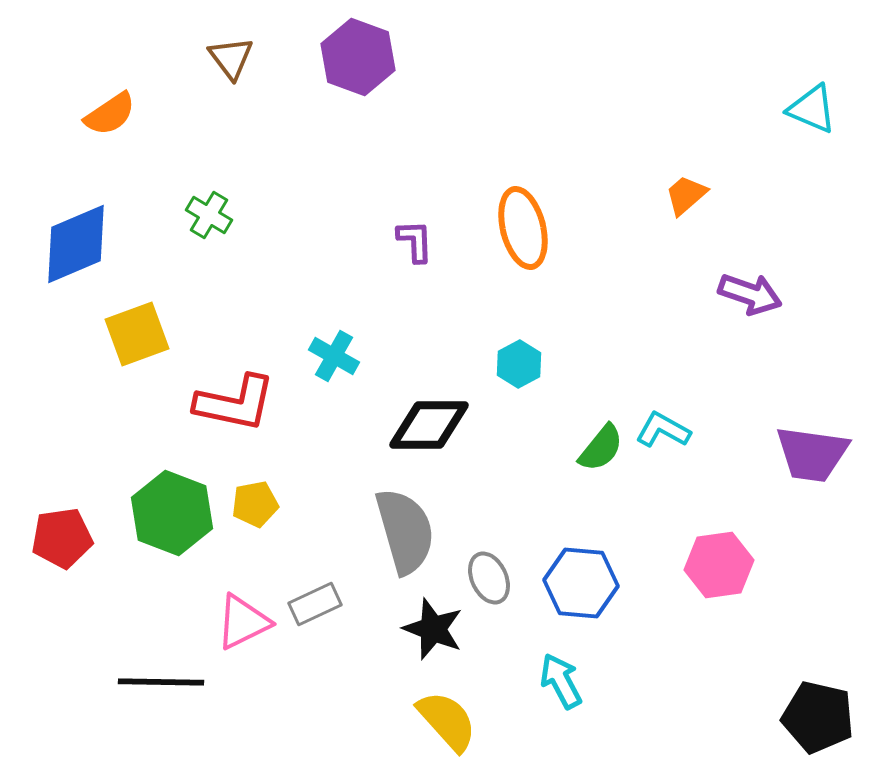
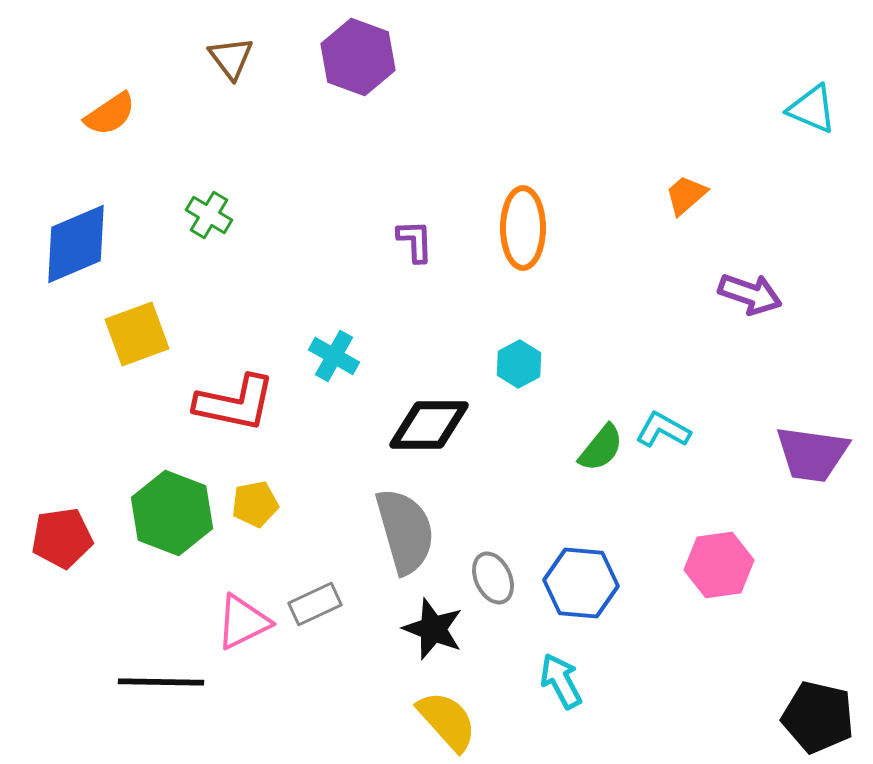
orange ellipse: rotated 14 degrees clockwise
gray ellipse: moved 4 px right
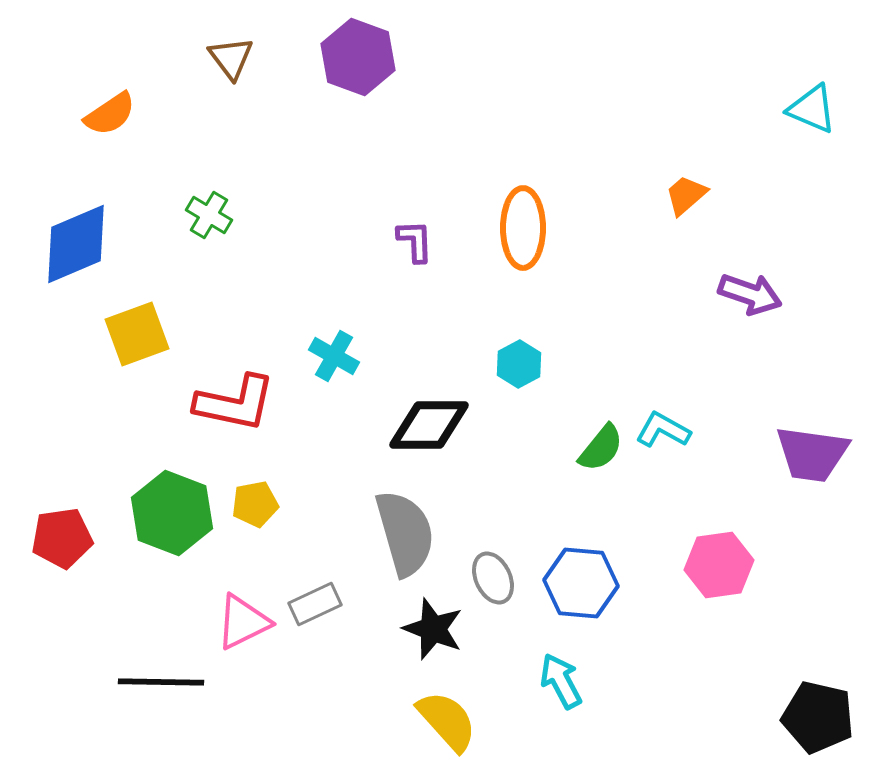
gray semicircle: moved 2 px down
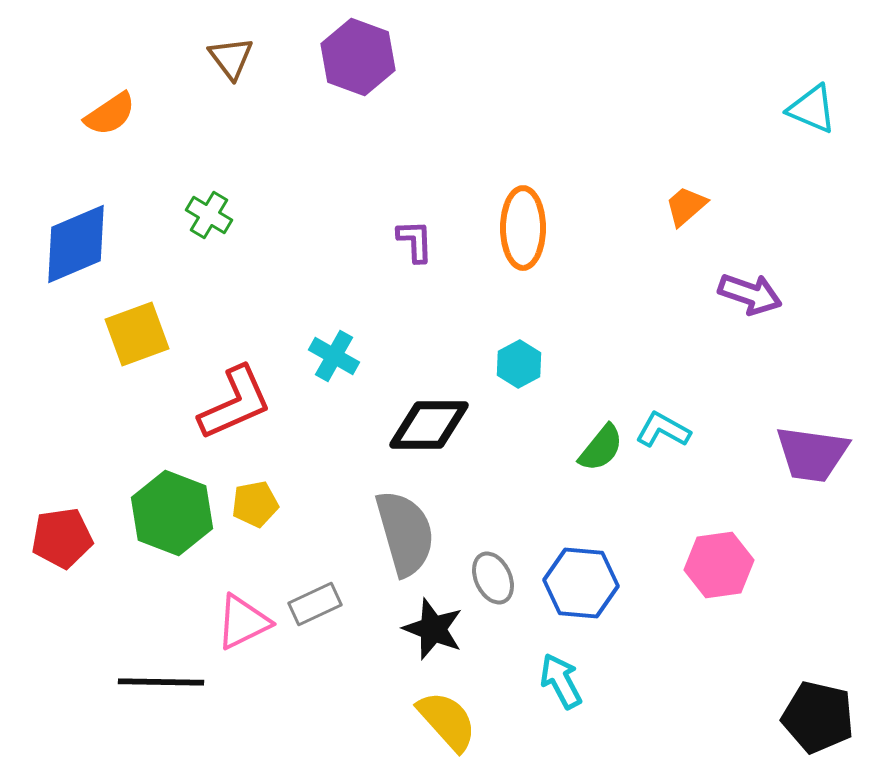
orange trapezoid: moved 11 px down
red L-shape: rotated 36 degrees counterclockwise
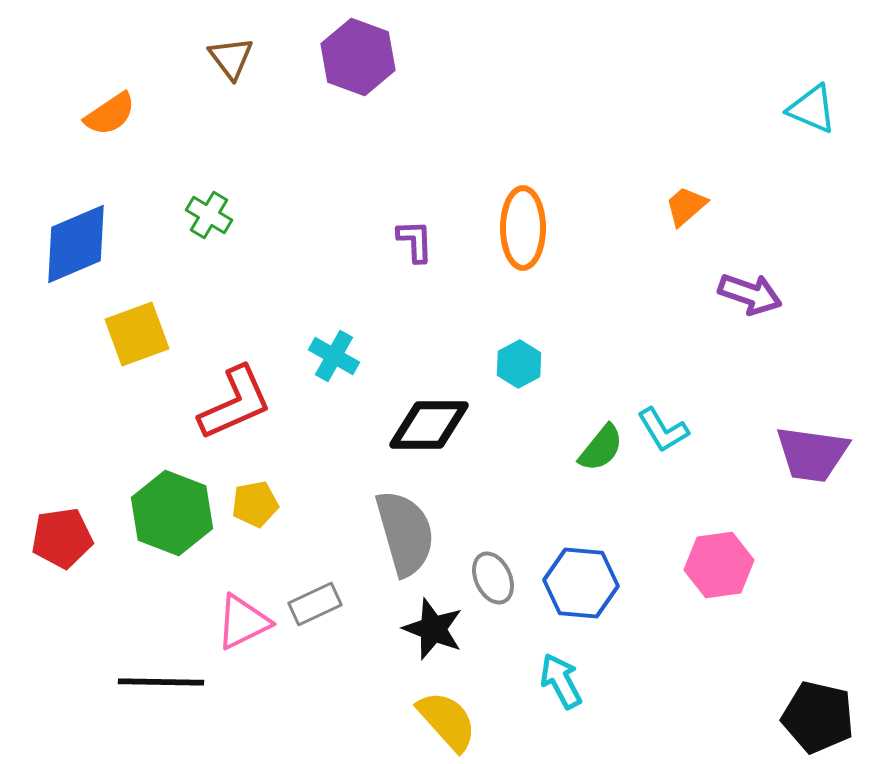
cyan L-shape: rotated 150 degrees counterclockwise
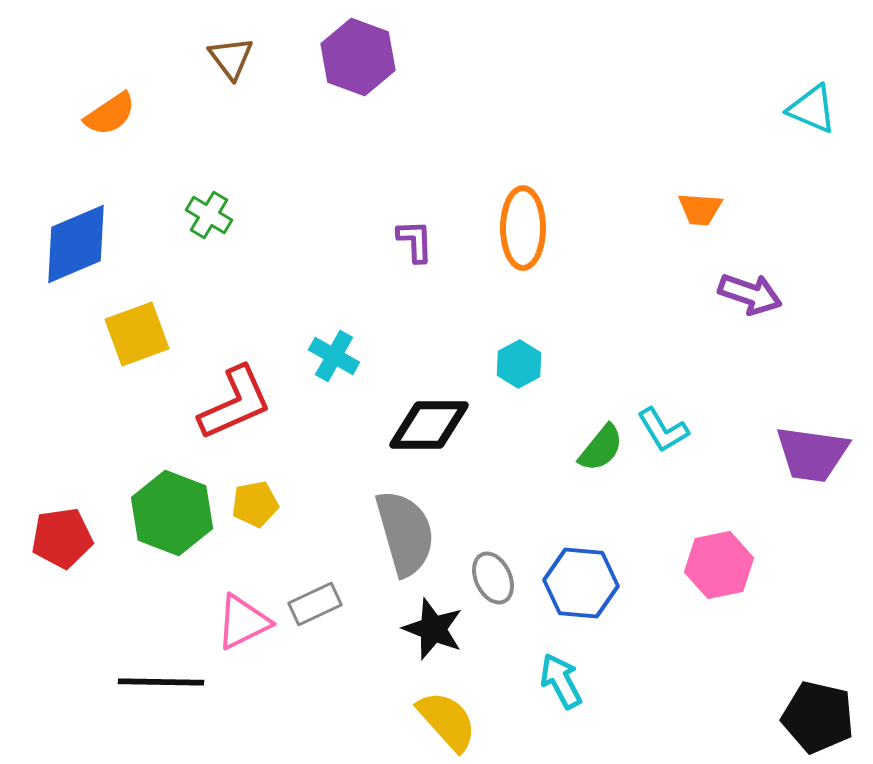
orange trapezoid: moved 14 px right, 3 px down; rotated 135 degrees counterclockwise
pink hexagon: rotated 4 degrees counterclockwise
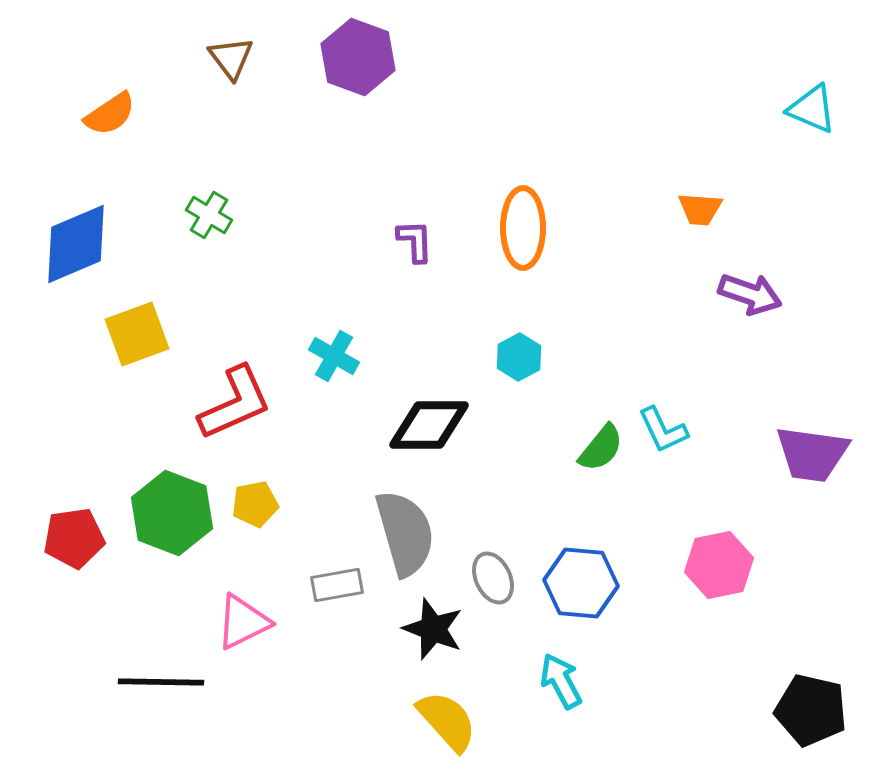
cyan hexagon: moved 7 px up
cyan L-shape: rotated 6 degrees clockwise
red pentagon: moved 12 px right
gray rectangle: moved 22 px right, 19 px up; rotated 15 degrees clockwise
black pentagon: moved 7 px left, 7 px up
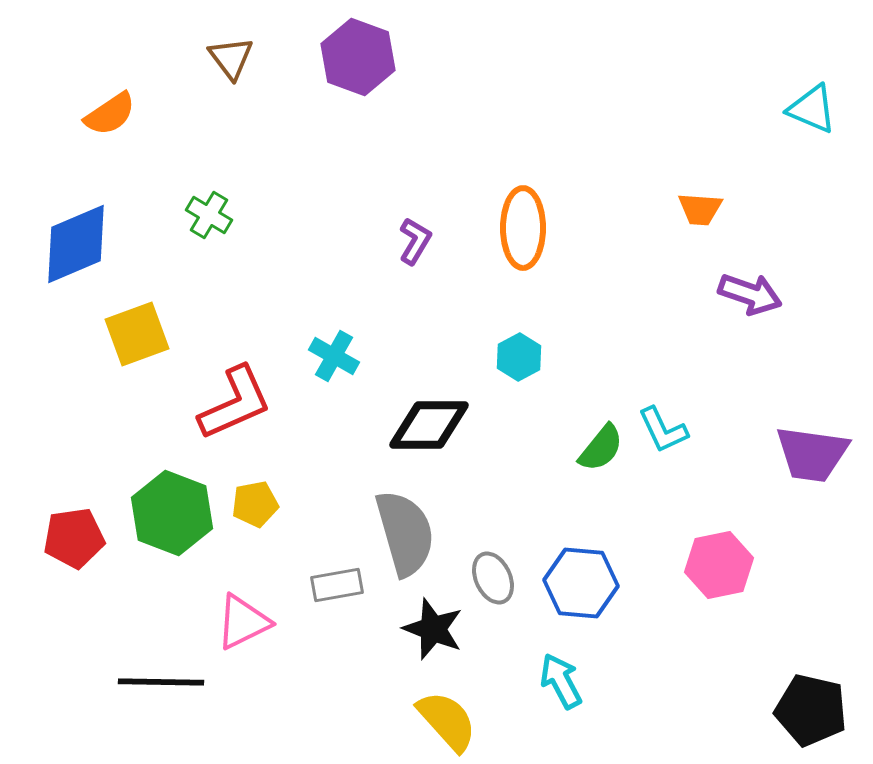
purple L-shape: rotated 33 degrees clockwise
